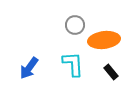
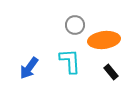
cyan L-shape: moved 3 px left, 3 px up
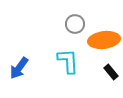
gray circle: moved 1 px up
cyan L-shape: moved 2 px left
blue arrow: moved 10 px left
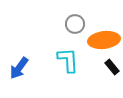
cyan L-shape: moved 1 px up
black rectangle: moved 1 px right, 5 px up
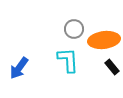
gray circle: moved 1 px left, 5 px down
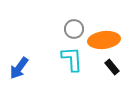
cyan L-shape: moved 4 px right, 1 px up
